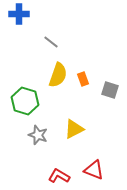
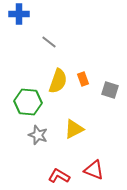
gray line: moved 2 px left
yellow semicircle: moved 6 px down
green hexagon: moved 3 px right, 1 px down; rotated 12 degrees counterclockwise
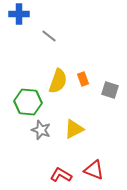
gray line: moved 6 px up
gray star: moved 3 px right, 5 px up
red L-shape: moved 2 px right, 1 px up
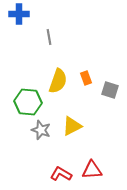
gray line: moved 1 px down; rotated 42 degrees clockwise
orange rectangle: moved 3 px right, 1 px up
yellow triangle: moved 2 px left, 3 px up
red triangle: moved 2 px left; rotated 25 degrees counterclockwise
red L-shape: moved 1 px up
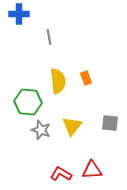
yellow semicircle: rotated 25 degrees counterclockwise
gray square: moved 33 px down; rotated 12 degrees counterclockwise
yellow triangle: rotated 25 degrees counterclockwise
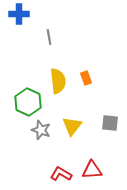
green hexagon: rotated 20 degrees clockwise
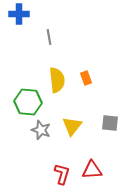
yellow semicircle: moved 1 px left, 1 px up
green hexagon: rotated 20 degrees counterclockwise
red L-shape: moved 1 px right; rotated 75 degrees clockwise
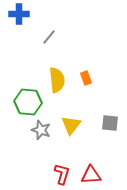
gray line: rotated 49 degrees clockwise
yellow triangle: moved 1 px left, 1 px up
red triangle: moved 1 px left, 5 px down
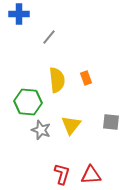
gray square: moved 1 px right, 1 px up
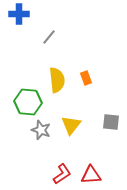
red L-shape: rotated 40 degrees clockwise
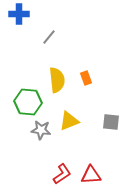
yellow triangle: moved 2 px left, 4 px up; rotated 30 degrees clockwise
gray star: rotated 12 degrees counterclockwise
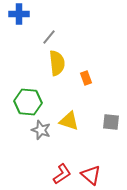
yellow semicircle: moved 17 px up
yellow triangle: rotated 40 degrees clockwise
gray star: rotated 12 degrees clockwise
red triangle: rotated 45 degrees clockwise
